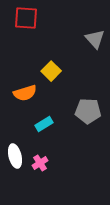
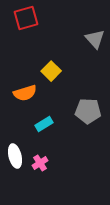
red square: rotated 20 degrees counterclockwise
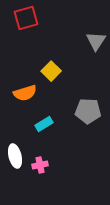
gray triangle: moved 1 px right, 2 px down; rotated 15 degrees clockwise
pink cross: moved 2 px down; rotated 21 degrees clockwise
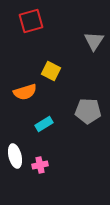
red square: moved 5 px right, 3 px down
gray triangle: moved 2 px left
yellow square: rotated 18 degrees counterclockwise
orange semicircle: moved 1 px up
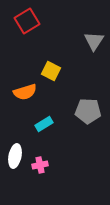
red square: moved 4 px left; rotated 15 degrees counterclockwise
white ellipse: rotated 25 degrees clockwise
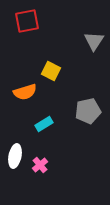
red square: rotated 20 degrees clockwise
gray pentagon: rotated 15 degrees counterclockwise
pink cross: rotated 28 degrees counterclockwise
